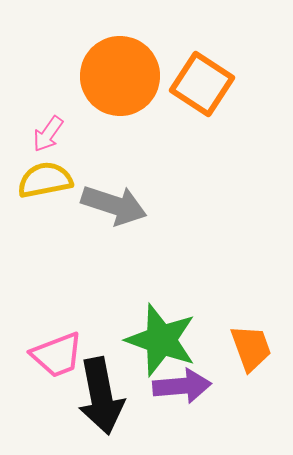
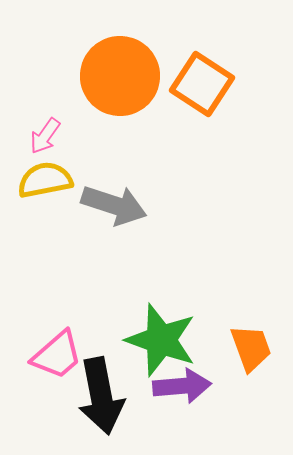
pink arrow: moved 3 px left, 2 px down
pink trapezoid: rotated 20 degrees counterclockwise
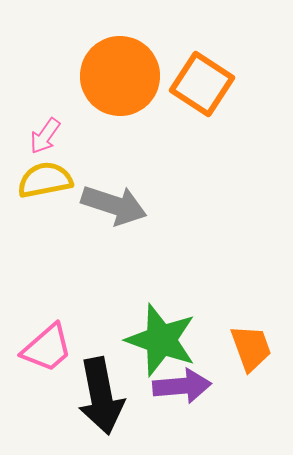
pink trapezoid: moved 10 px left, 7 px up
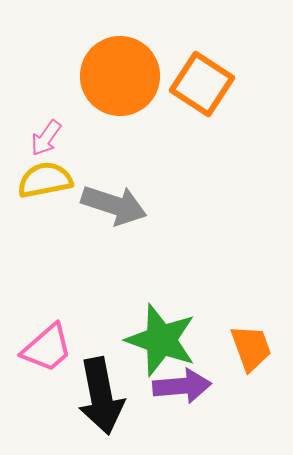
pink arrow: moved 1 px right, 2 px down
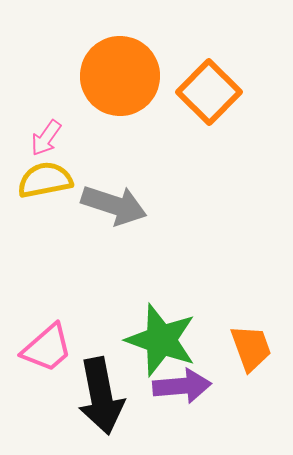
orange square: moved 7 px right, 8 px down; rotated 12 degrees clockwise
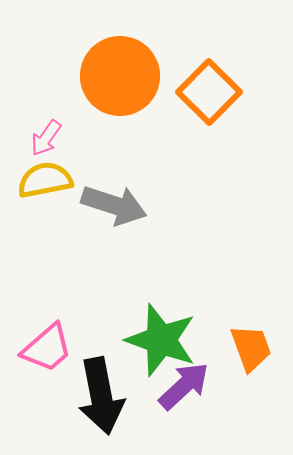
purple arrow: moved 2 px right; rotated 38 degrees counterclockwise
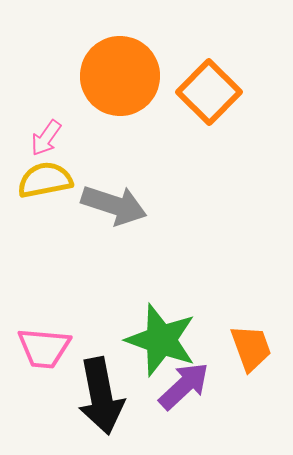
pink trapezoid: moved 3 px left; rotated 46 degrees clockwise
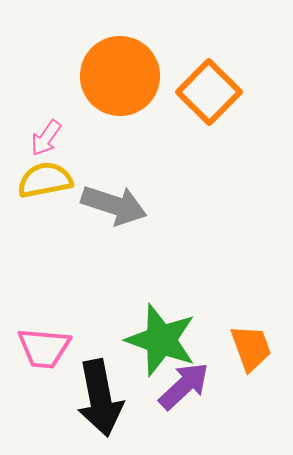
black arrow: moved 1 px left, 2 px down
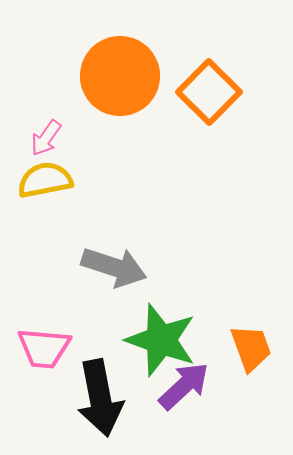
gray arrow: moved 62 px down
